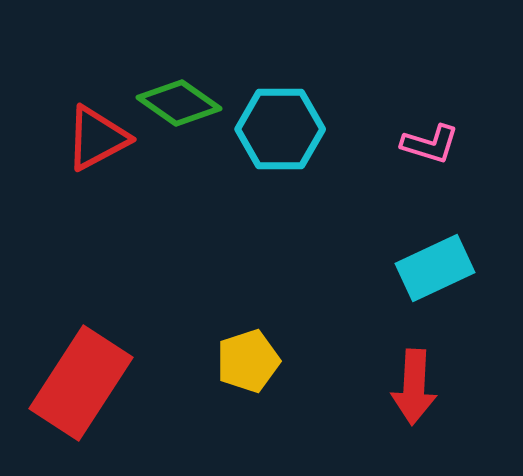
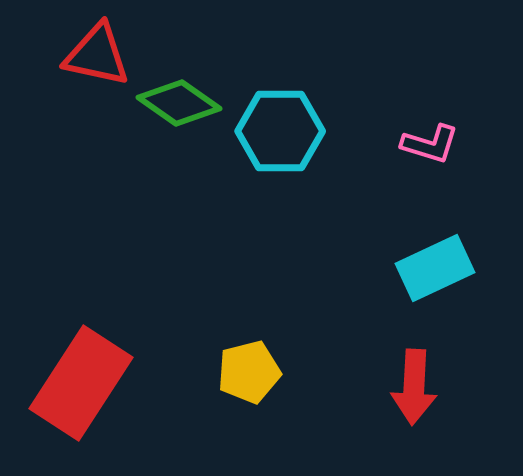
cyan hexagon: moved 2 px down
red triangle: moved 83 px up; rotated 40 degrees clockwise
yellow pentagon: moved 1 px right, 11 px down; rotated 4 degrees clockwise
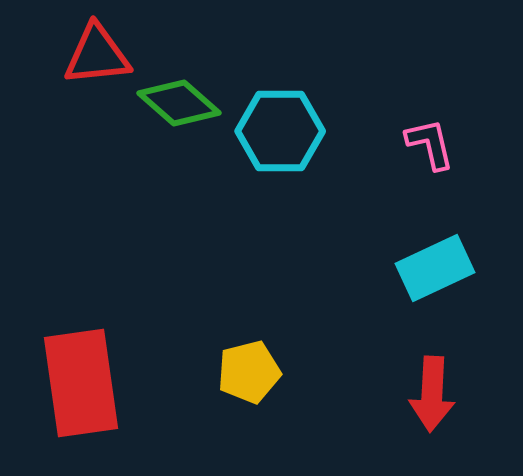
red triangle: rotated 18 degrees counterclockwise
green diamond: rotated 6 degrees clockwise
pink L-shape: rotated 120 degrees counterclockwise
red rectangle: rotated 41 degrees counterclockwise
red arrow: moved 18 px right, 7 px down
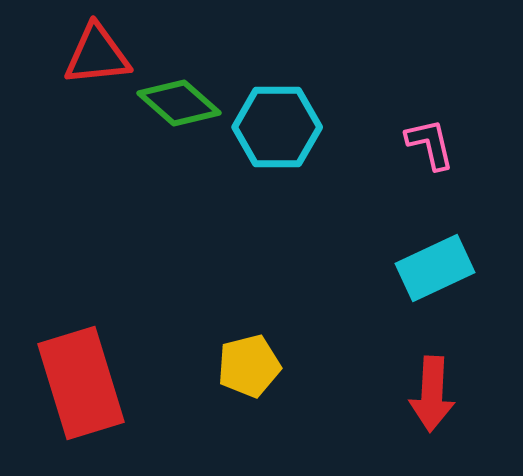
cyan hexagon: moved 3 px left, 4 px up
yellow pentagon: moved 6 px up
red rectangle: rotated 9 degrees counterclockwise
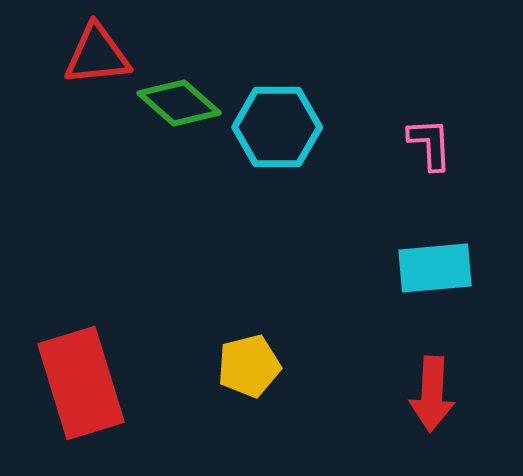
pink L-shape: rotated 10 degrees clockwise
cyan rectangle: rotated 20 degrees clockwise
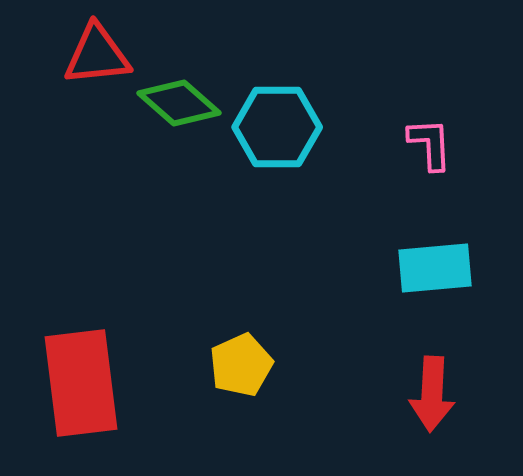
yellow pentagon: moved 8 px left, 1 px up; rotated 10 degrees counterclockwise
red rectangle: rotated 10 degrees clockwise
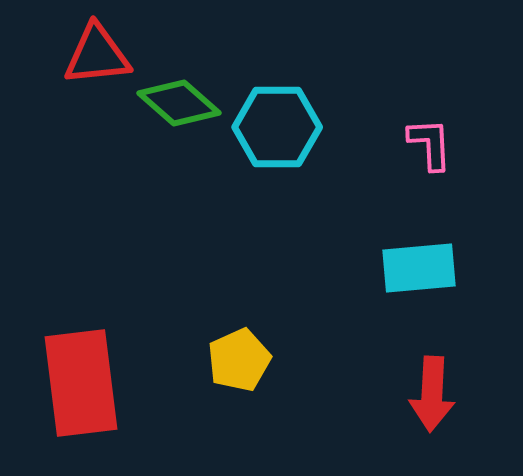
cyan rectangle: moved 16 px left
yellow pentagon: moved 2 px left, 5 px up
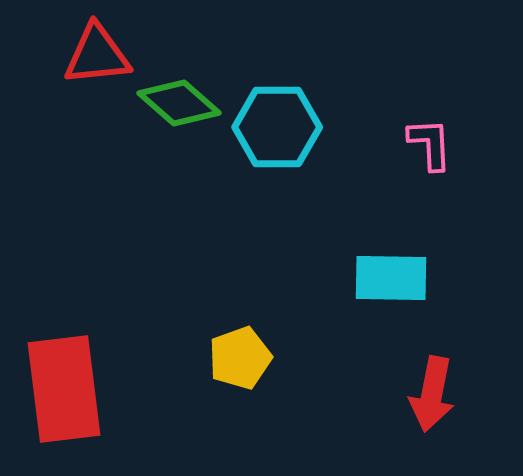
cyan rectangle: moved 28 px left, 10 px down; rotated 6 degrees clockwise
yellow pentagon: moved 1 px right, 2 px up; rotated 4 degrees clockwise
red rectangle: moved 17 px left, 6 px down
red arrow: rotated 8 degrees clockwise
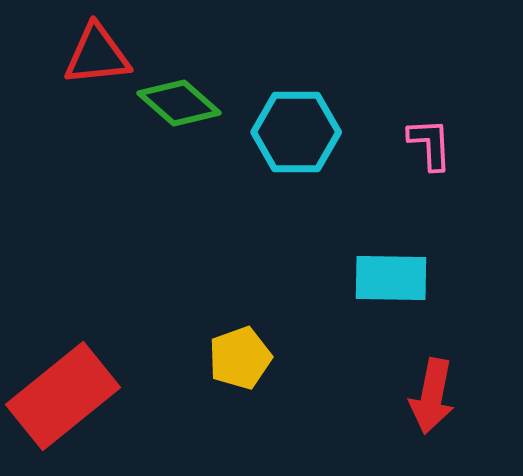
cyan hexagon: moved 19 px right, 5 px down
red rectangle: moved 1 px left, 7 px down; rotated 58 degrees clockwise
red arrow: moved 2 px down
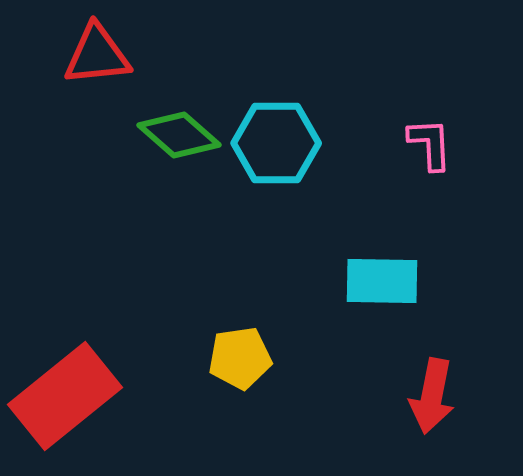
green diamond: moved 32 px down
cyan hexagon: moved 20 px left, 11 px down
cyan rectangle: moved 9 px left, 3 px down
yellow pentagon: rotated 12 degrees clockwise
red rectangle: moved 2 px right
